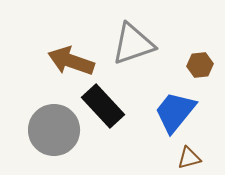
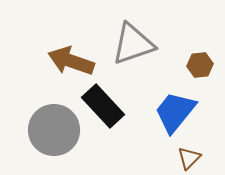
brown triangle: rotated 30 degrees counterclockwise
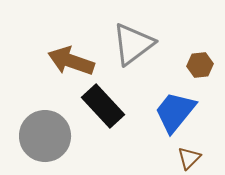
gray triangle: rotated 18 degrees counterclockwise
gray circle: moved 9 px left, 6 px down
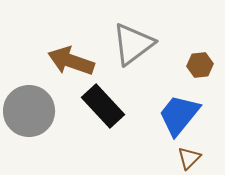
blue trapezoid: moved 4 px right, 3 px down
gray circle: moved 16 px left, 25 px up
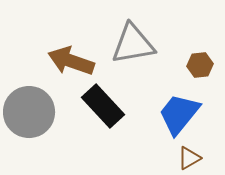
gray triangle: rotated 27 degrees clockwise
gray circle: moved 1 px down
blue trapezoid: moved 1 px up
brown triangle: rotated 15 degrees clockwise
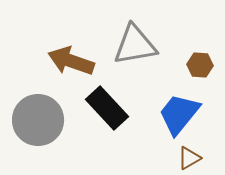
gray triangle: moved 2 px right, 1 px down
brown hexagon: rotated 10 degrees clockwise
black rectangle: moved 4 px right, 2 px down
gray circle: moved 9 px right, 8 px down
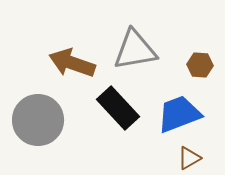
gray triangle: moved 5 px down
brown arrow: moved 1 px right, 2 px down
black rectangle: moved 11 px right
blue trapezoid: rotated 30 degrees clockwise
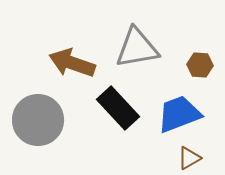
gray triangle: moved 2 px right, 2 px up
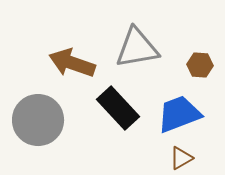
brown triangle: moved 8 px left
